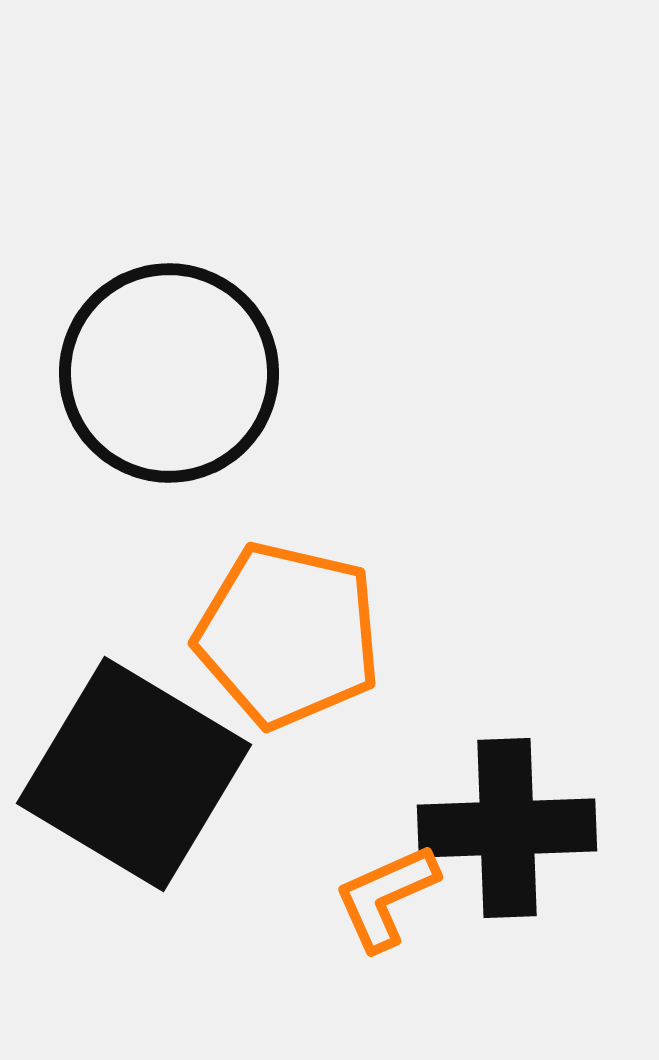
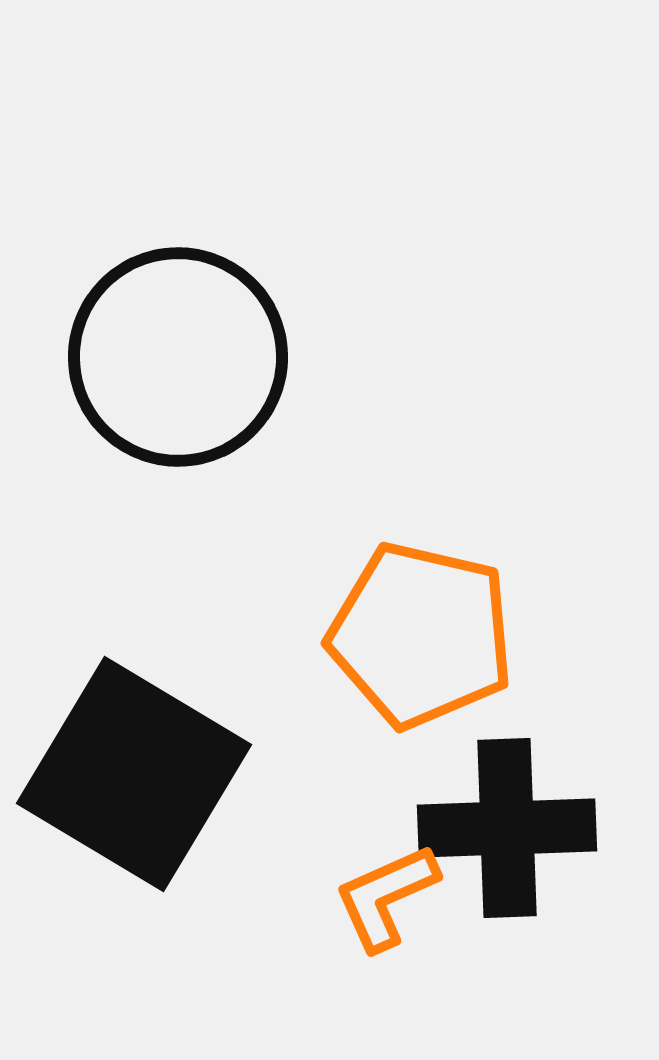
black circle: moved 9 px right, 16 px up
orange pentagon: moved 133 px right
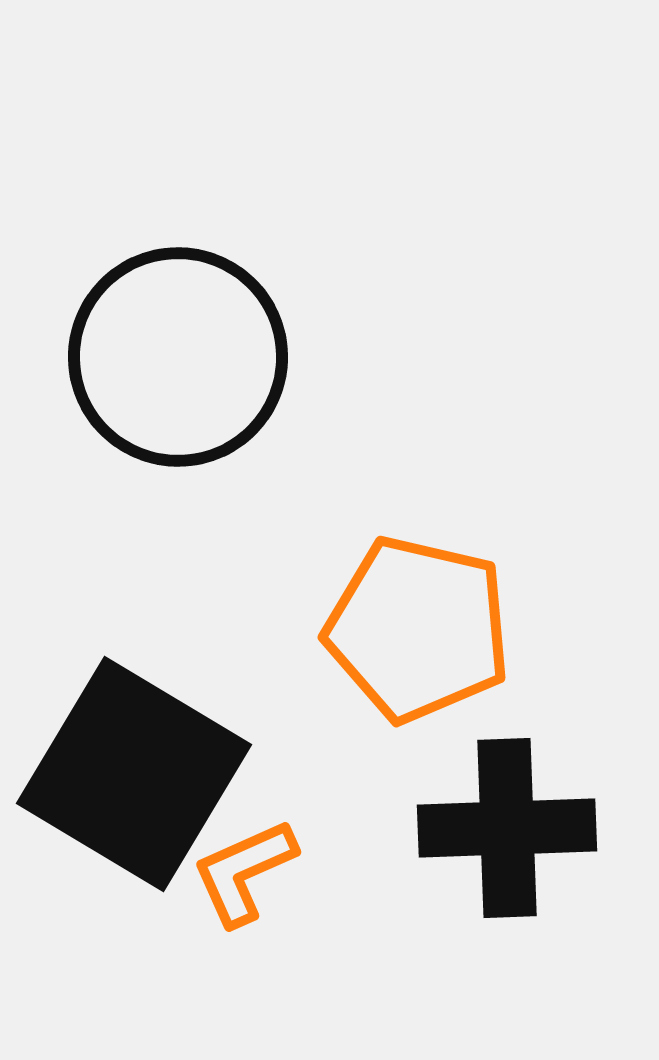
orange pentagon: moved 3 px left, 6 px up
orange L-shape: moved 142 px left, 25 px up
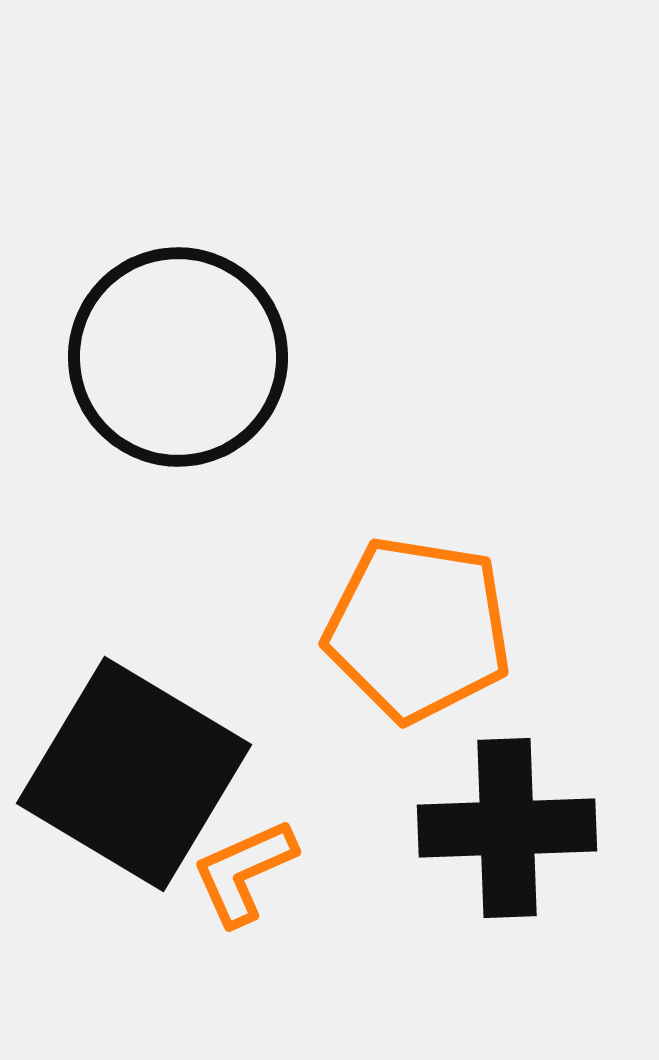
orange pentagon: rotated 4 degrees counterclockwise
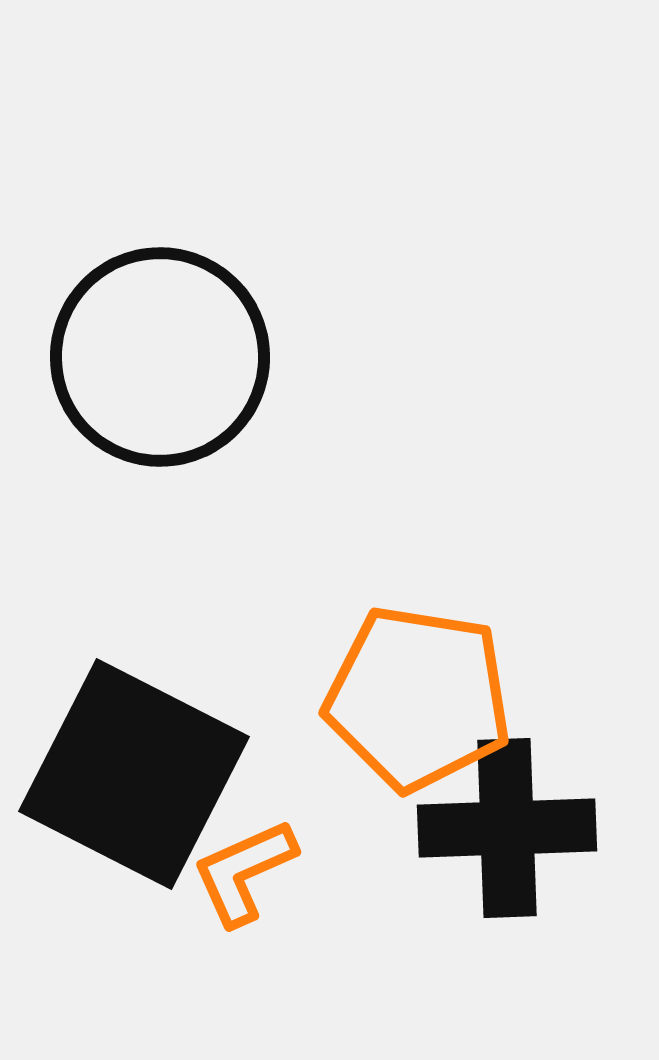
black circle: moved 18 px left
orange pentagon: moved 69 px down
black square: rotated 4 degrees counterclockwise
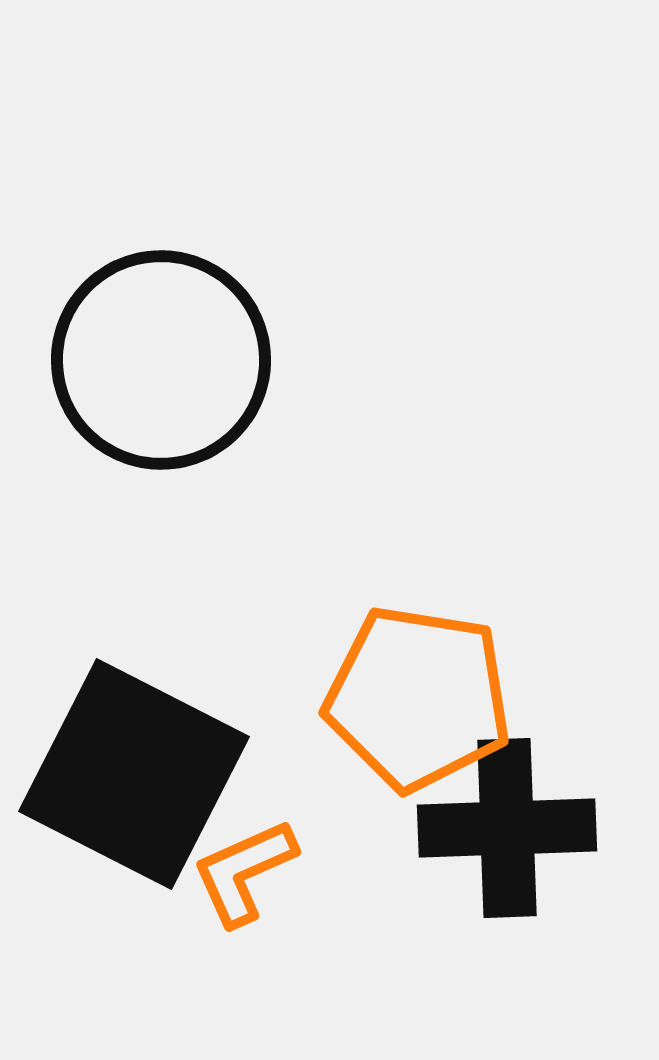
black circle: moved 1 px right, 3 px down
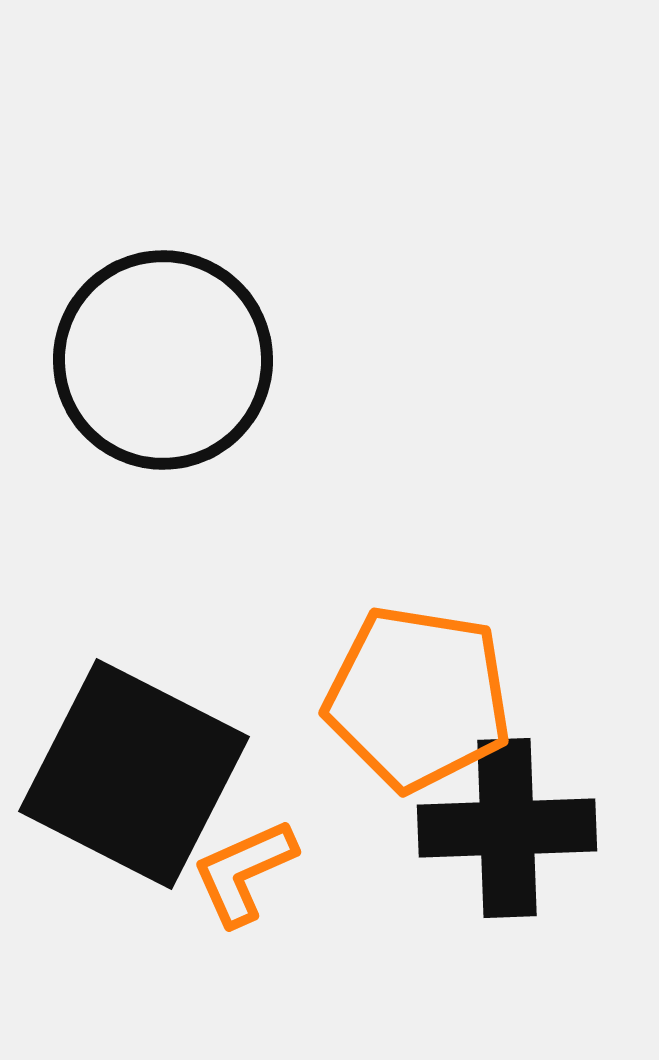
black circle: moved 2 px right
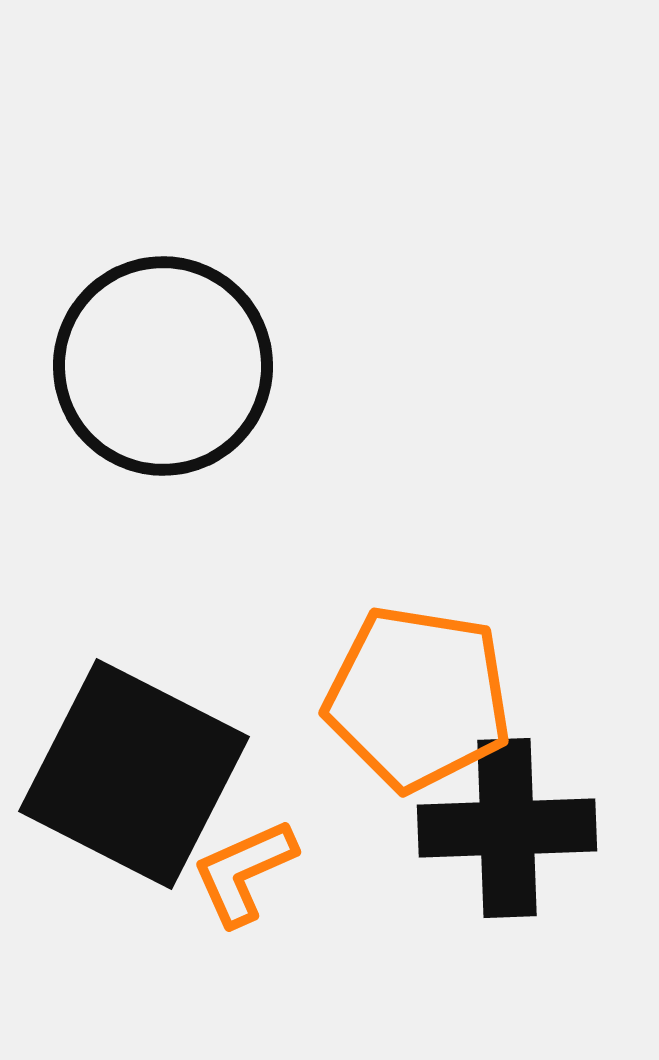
black circle: moved 6 px down
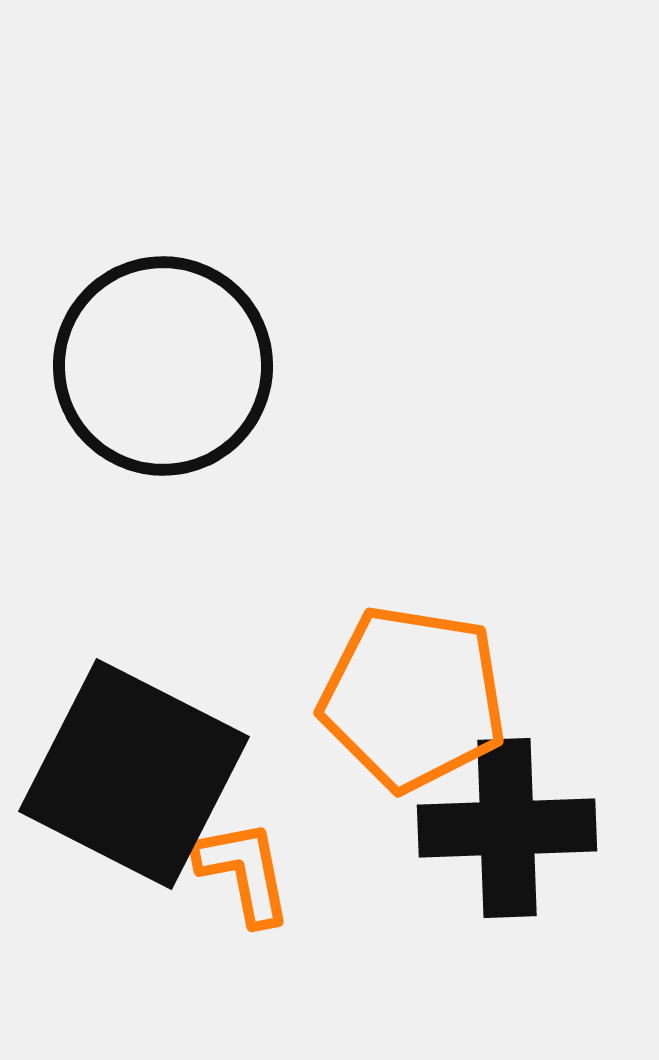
orange pentagon: moved 5 px left
orange L-shape: rotated 103 degrees clockwise
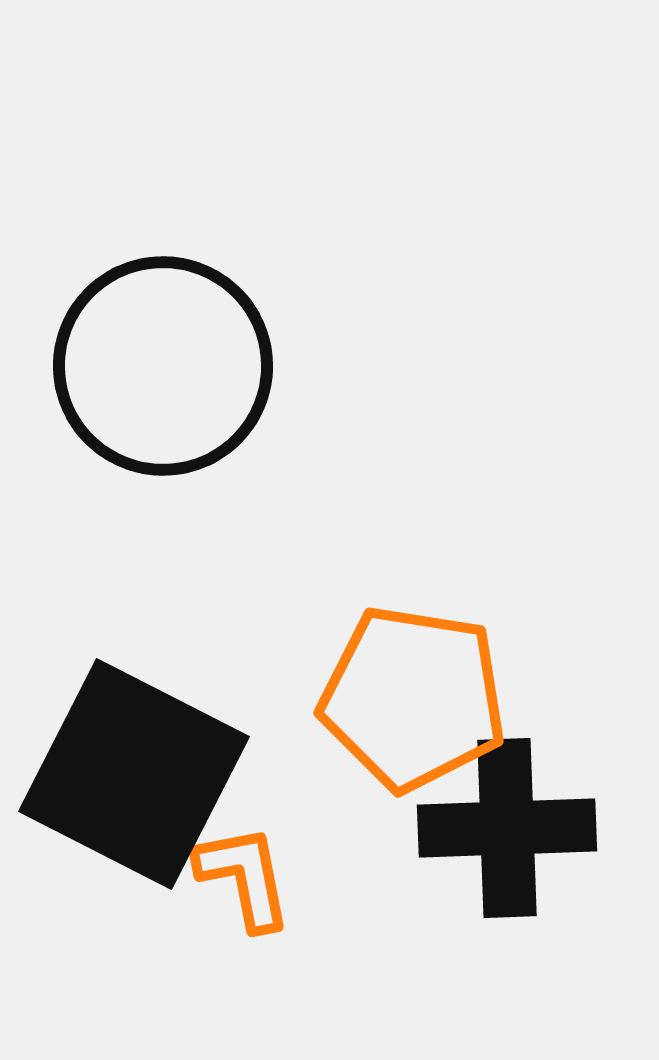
orange L-shape: moved 5 px down
